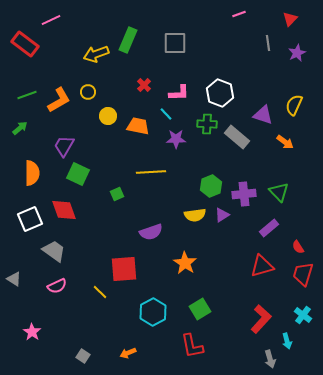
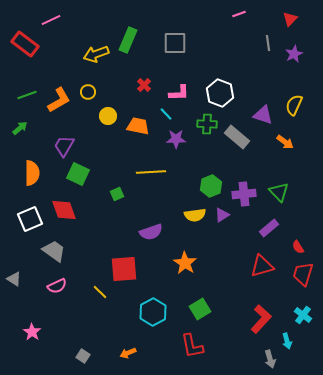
purple star at (297, 53): moved 3 px left, 1 px down
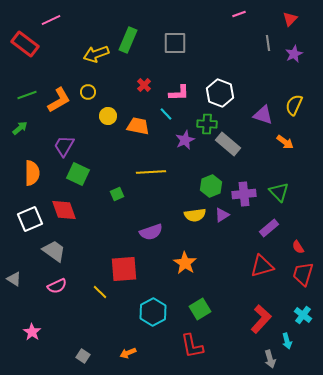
gray rectangle at (237, 137): moved 9 px left, 7 px down
purple star at (176, 139): moved 9 px right, 1 px down; rotated 24 degrees counterclockwise
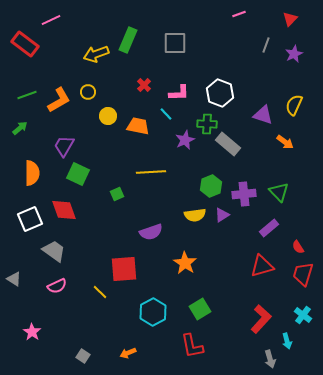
gray line at (268, 43): moved 2 px left, 2 px down; rotated 28 degrees clockwise
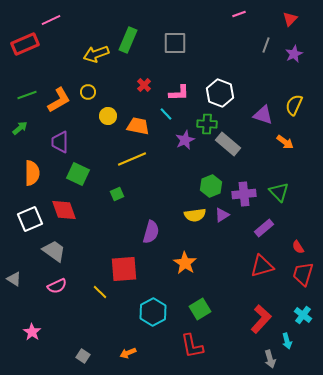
red rectangle at (25, 44): rotated 60 degrees counterclockwise
purple trapezoid at (64, 146): moved 4 px left, 4 px up; rotated 30 degrees counterclockwise
yellow line at (151, 172): moved 19 px left, 13 px up; rotated 20 degrees counterclockwise
purple rectangle at (269, 228): moved 5 px left
purple semicircle at (151, 232): rotated 55 degrees counterclockwise
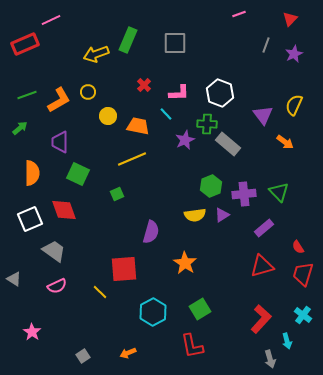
purple triangle at (263, 115): rotated 35 degrees clockwise
gray square at (83, 356): rotated 24 degrees clockwise
